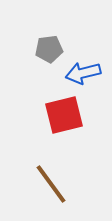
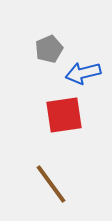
gray pentagon: rotated 16 degrees counterclockwise
red square: rotated 6 degrees clockwise
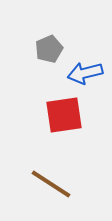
blue arrow: moved 2 px right
brown line: rotated 21 degrees counterclockwise
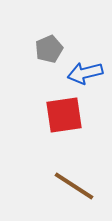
brown line: moved 23 px right, 2 px down
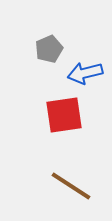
brown line: moved 3 px left
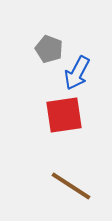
gray pentagon: rotated 28 degrees counterclockwise
blue arrow: moved 8 px left; rotated 48 degrees counterclockwise
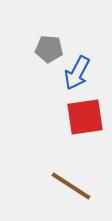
gray pentagon: rotated 16 degrees counterclockwise
red square: moved 21 px right, 2 px down
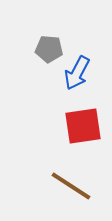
red square: moved 2 px left, 9 px down
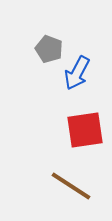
gray pentagon: rotated 16 degrees clockwise
red square: moved 2 px right, 4 px down
